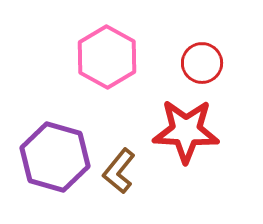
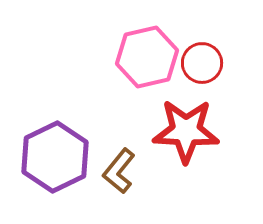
pink hexagon: moved 40 px right; rotated 18 degrees clockwise
purple hexagon: rotated 18 degrees clockwise
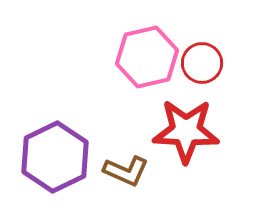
brown L-shape: moved 7 px right; rotated 105 degrees counterclockwise
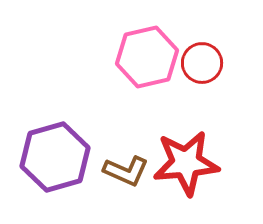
red star: moved 32 px down; rotated 8 degrees counterclockwise
purple hexagon: rotated 10 degrees clockwise
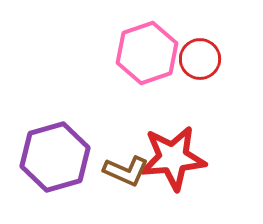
pink hexagon: moved 4 px up; rotated 6 degrees counterclockwise
red circle: moved 2 px left, 4 px up
red star: moved 13 px left, 5 px up
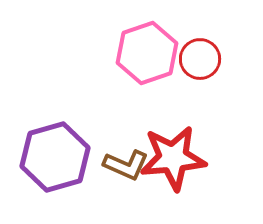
brown L-shape: moved 6 px up
